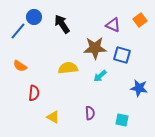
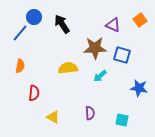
blue line: moved 2 px right, 2 px down
orange semicircle: rotated 112 degrees counterclockwise
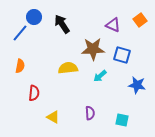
brown star: moved 2 px left, 1 px down
blue star: moved 2 px left, 3 px up
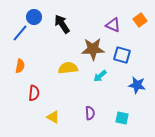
cyan square: moved 2 px up
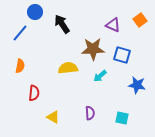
blue circle: moved 1 px right, 5 px up
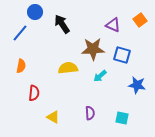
orange semicircle: moved 1 px right
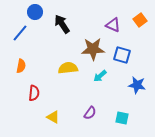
purple semicircle: rotated 40 degrees clockwise
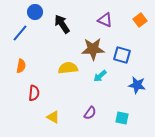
purple triangle: moved 8 px left, 5 px up
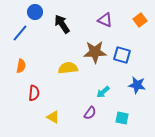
brown star: moved 2 px right, 3 px down
cyan arrow: moved 3 px right, 16 px down
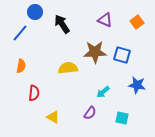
orange square: moved 3 px left, 2 px down
